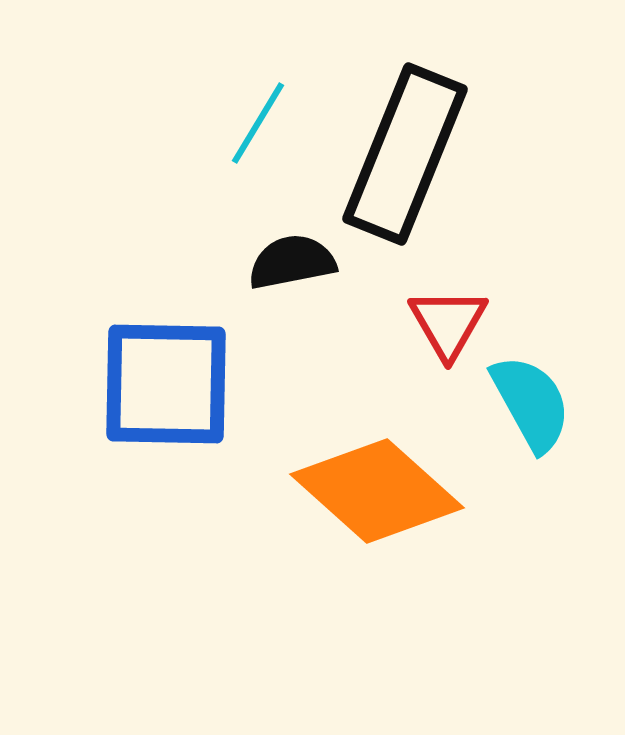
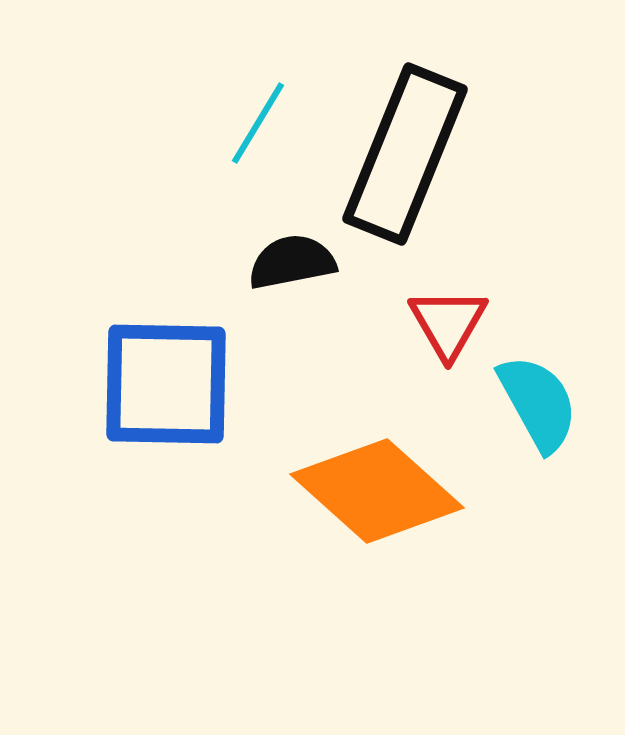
cyan semicircle: moved 7 px right
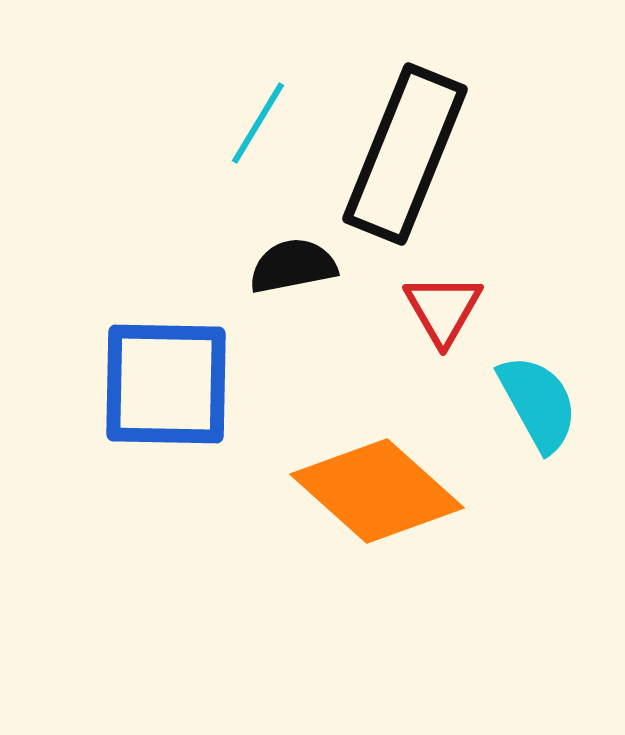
black semicircle: moved 1 px right, 4 px down
red triangle: moved 5 px left, 14 px up
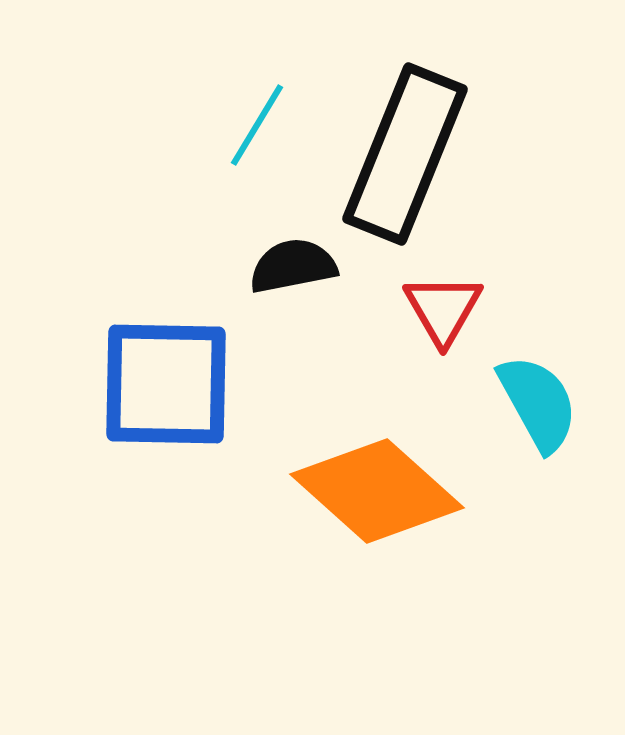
cyan line: moved 1 px left, 2 px down
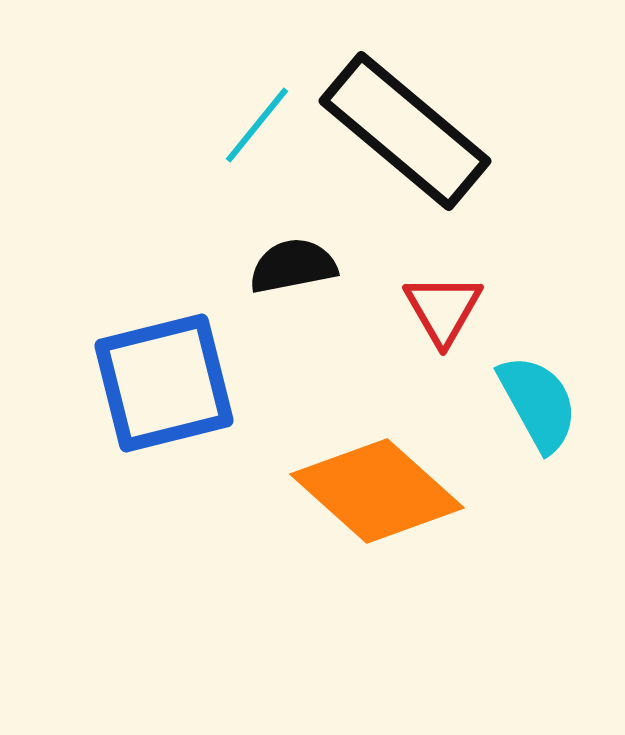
cyan line: rotated 8 degrees clockwise
black rectangle: moved 23 px up; rotated 72 degrees counterclockwise
blue square: moved 2 px left, 1 px up; rotated 15 degrees counterclockwise
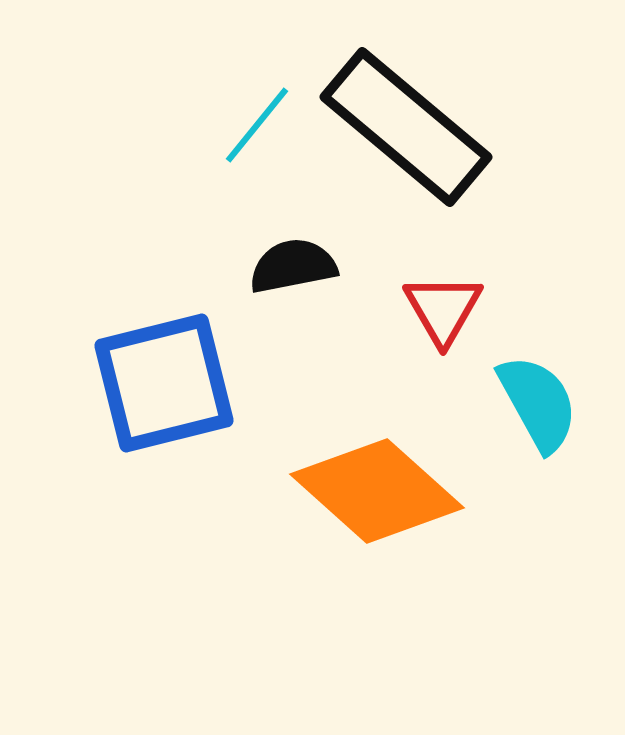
black rectangle: moved 1 px right, 4 px up
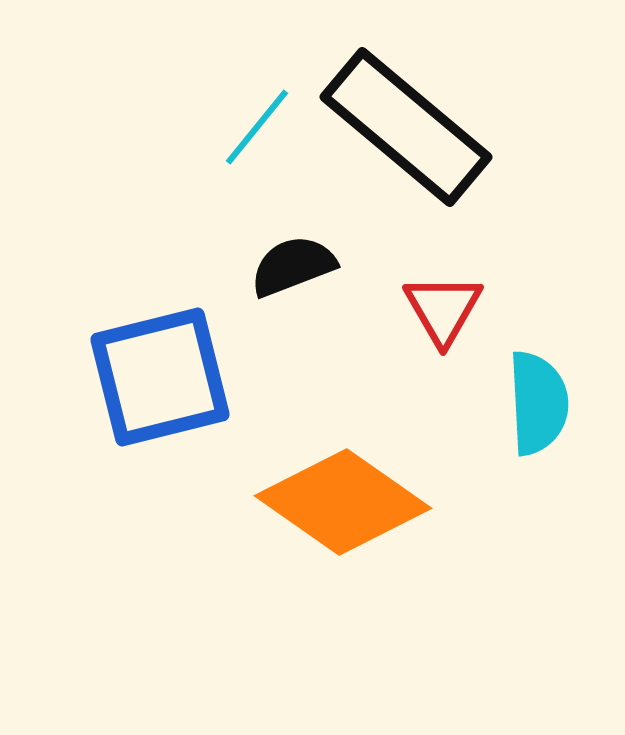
cyan line: moved 2 px down
black semicircle: rotated 10 degrees counterclockwise
blue square: moved 4 px left, 6 px up
cyan semicircle: rotated 26 degrees clockwise
orange diamond: moved 34 px left, 11 px down; rotated 7 degrees counterclockwise
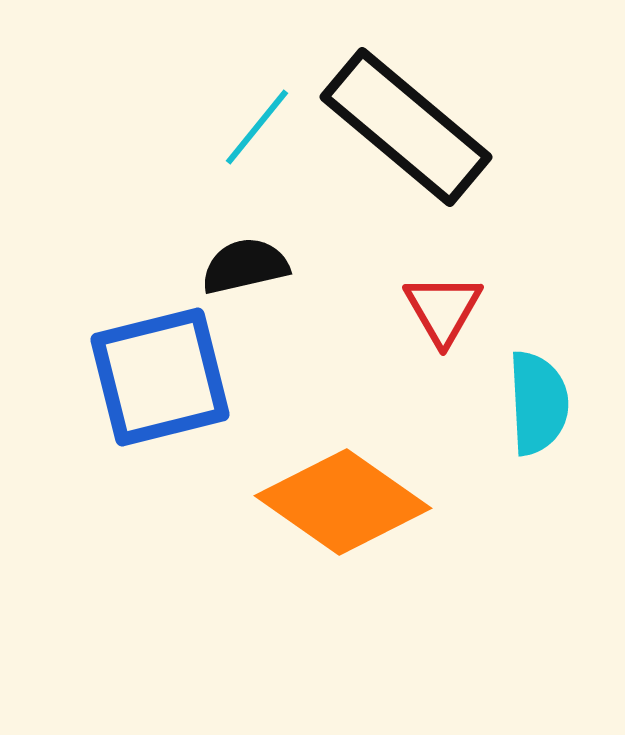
black semicircle: moved 48 px left; rotated 8 degrees clockwise
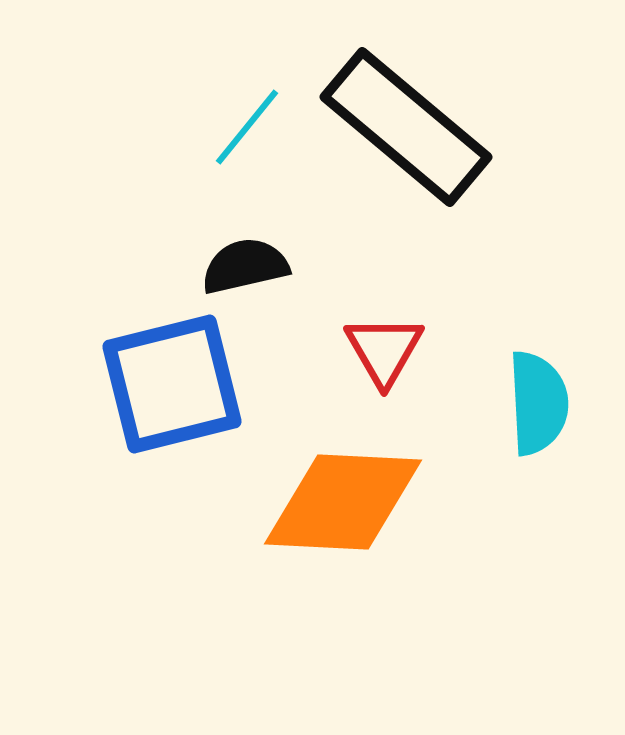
cyan line: moved 10 px left
red triangle: moved 59 px left, 41 px down
blue square: moved 12 px right, 7 px down
orange diamond: rotated 32 degrees counterclockwise
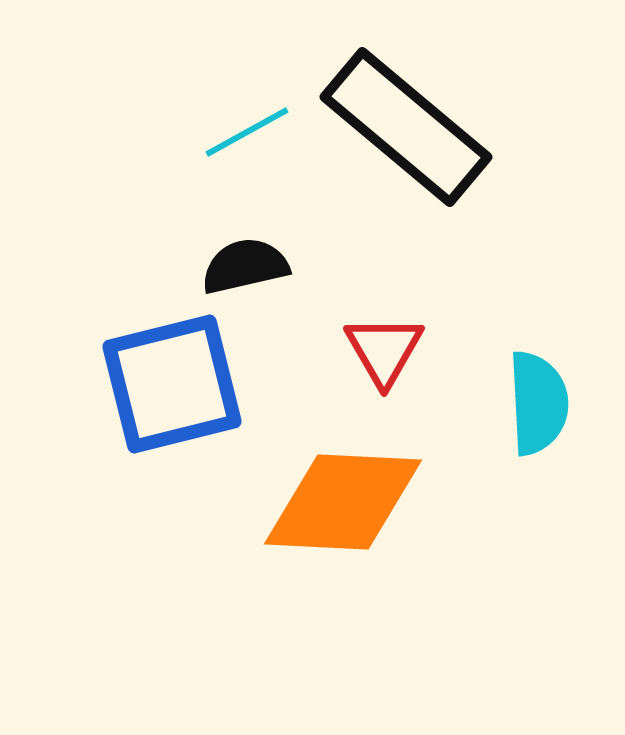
cyan line: moved 5 px down; rotated 22 degrees clockwise
